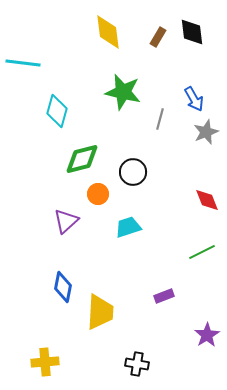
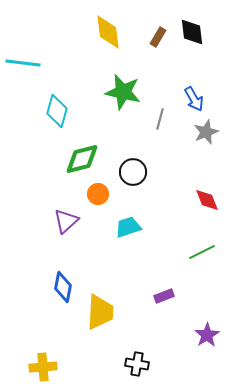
yellow cross: moved 2 px left, 5 px down
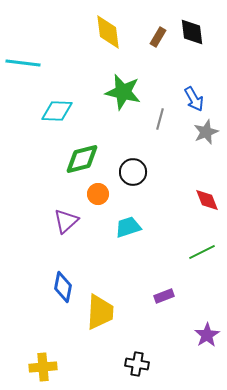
cyan diamond: rotated 76 degrees clockwise
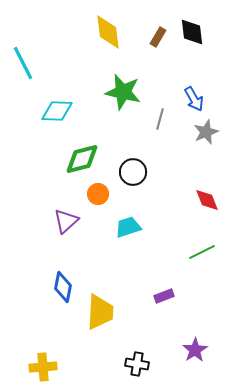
cyan line: rotated 56 degrees clockwise
purple star: moved 12 px left, 15 px down
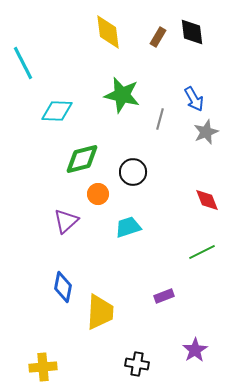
green star: moved 1 px left, 3 px down
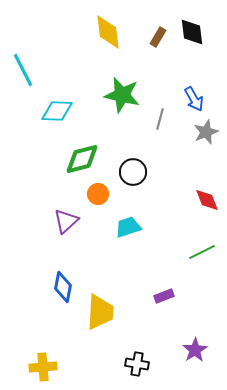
cyan line: moved 7 px down
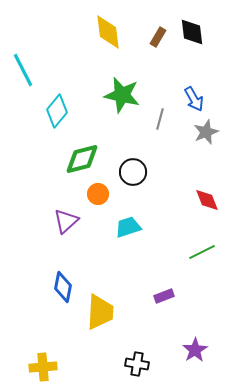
cyan diamond: rotated 52 degrees counterclockwise
